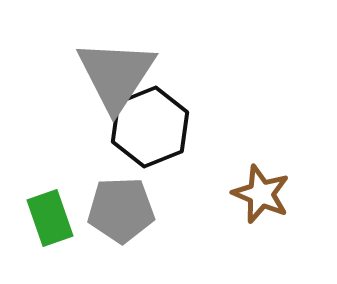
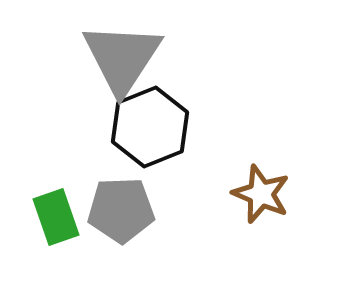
gray triangle: moved 6 px right, 17 px up
green rectangle: moved 6 px right, 1 px up
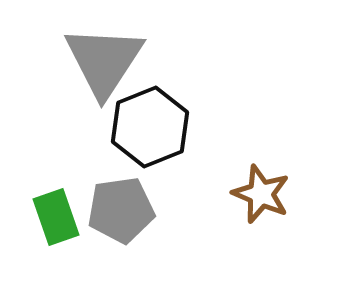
gray triangle: moved 18 px left, 3 px down
gray pentagon: rotated 6 degrees counterclockwise
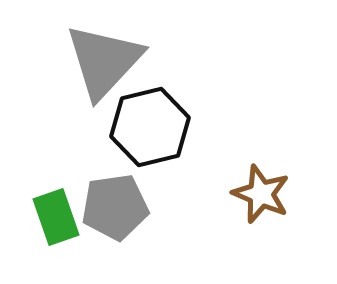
gray triangle: rotated 10 degrees clockwise
black hexagon: rotated 8 degrees clockwise
gray pentagon: moved 6 px left, 3 px up
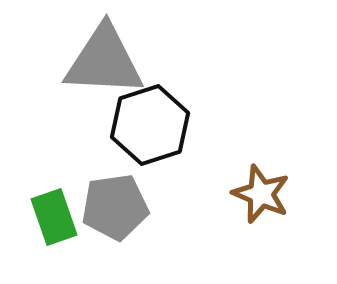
gray triangle: rotated 50 degrees clockwise
black hexagon: moved 2 px up; rotated 4 degrees counterclockwise
green rectangle: moved 2 px left
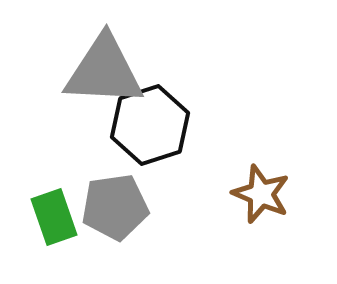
gray triangle: moved 10 px down
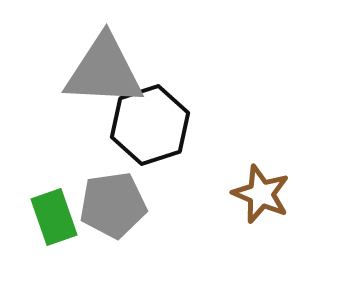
gray pentagon: moved 2 px left, 2 px up
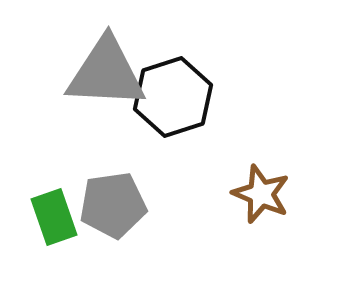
gray triangle: moved 2 px right, 2 px down
black hexagon: moved 23 px right, 28 px up
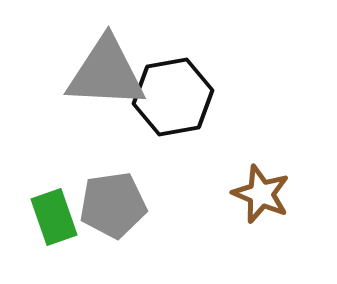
black hexagon: rotated 8 degrees clockwise
